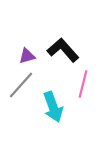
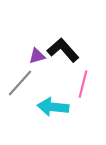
purple triangle: moved 10 px right
gray line: moved 1 px left, 2 px up
cyan arrow: rotated 116 degrees clockwise
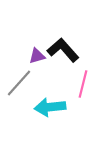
gray line: moved 1 px left
cyan arrow: moved 3 px left; rotated 12 degrees counterclockwise
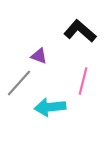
black L-shape: moved 17 px right, 19 px up; rotated 8 degrees counterclockwise
purple triangle: moved 2 px right; rotated 36 degrees clockwise
pink line: moved 3 px up
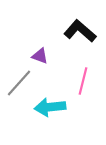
purple triangle: moved 1 px right
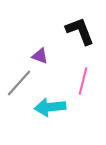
black L-shape: rotated 28 degrees clockwise
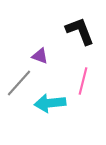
cyan arrow: moved 4 px up
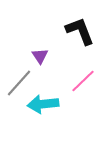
purple triangle: rotated 36 degrees clockwise
pink line: rotated 32 degrees clockwise
cyan arrow: moved 7 px left, 1 px down
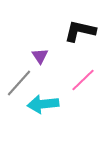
black L-shape: rotated 56 degrees counterclockwise
pink line: moved 1 px up
